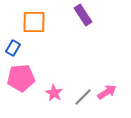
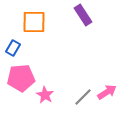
pink star: moved 9 px left, 2 px down
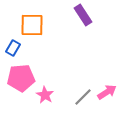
orange square: moved 2 px left, 3 px down
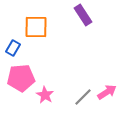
orange square: moved 4 px right, 2 px down
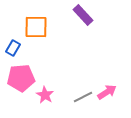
purple rectangle: rotated 10 degrees counterclockwise
gray line: rotated 18 degrees clockwise
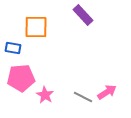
blue rectangle: rotated 70 degrees clockwise
gray line: rotated 54 degrees clockwise
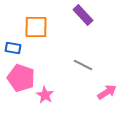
pink pentagon: rotated 24 degrees clockwise
gray line: moved 32 px up
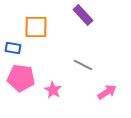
pink pentagon: rotated 12 degrees counterclockwise
pink star: moved 8 px right, 5 px up
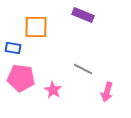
purple rectangle: rotated 25 degrees counterclockwise
gray line: moved 4 px down
pink arrow: rotated 138 degrees clockwise
